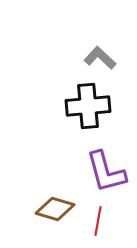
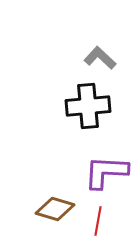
purple L-shape: rotated 108 degrees clockwise
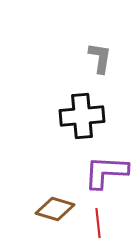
gray L-shape: rotated 56 degrees clockwise
black cross: moved 6 px left, 10 px down
red line: moved 2 px down; rotated 16 degrees counterclockwise
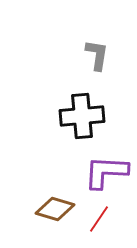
gray L-shape: moved 3 px left, 3 px up
red line: moved 1 px right, 4 px up; rotated 40 degrees clockwise
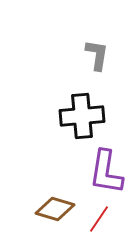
purple L-shape: rotated 84 degrees counterclockwise
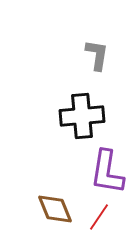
purple L-shape: moved 1 px right
brown diamond: rotated 51 degrees clockwise
red line: moved 2 px up
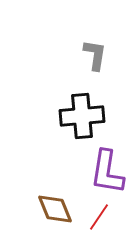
gray L-shape: moved 2 px left
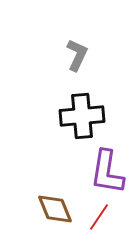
gray L-shape: moved 18 px left; rotated 16 degrees clockwise
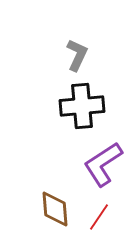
black cross: moved 10 px up
purple L-shape: moved 4 px left, 8 px up; rotated 48 degrees clockwise
brown diamond: rotated 18 degrees clockwise
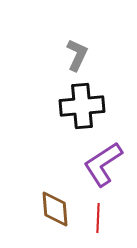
red line: moved 1 px left, 1 px down; rotated 32 degrees counterclockwise
